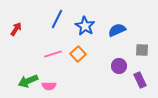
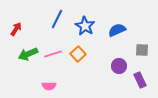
green arrow: moved 27 px up
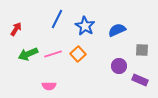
purple rectangle: rotated 42 degrees counterclockwise
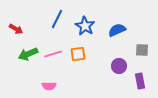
red arrow: rotated 88 degrees clockwise
orange square: rotated 35 degrees clockwise
purple rectangle: moved 1 px down; rotated 56 degrees clockwise
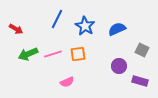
blue semicircle: moved 1 px up
gray square: rotated 24 degrees clockwise
purple rectangle: rotated 63 degrees counterclockwise
pink semicircle: moved 18 px right, 4 px up; rotated 24 degrees counterclockwise
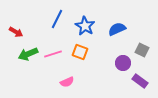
red arrow: moved 3 px down
orange square: moved 2 px right, 2 px up; rotated 28 degrees clockwise
purple circle: moved 4 px right, 3 px up
purple rectangle: rotated 21 degrees clockwise
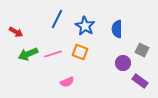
blue semicircle: rotated 66 degrees counterclockwise
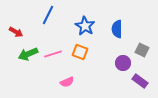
blue line: moved 9 px left, 4 px up
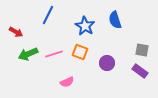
blue semicircle: moved 2 px left, 9 px up; rotated 18 degrees counterclockwise
gray square: rotated 16 degrees counterclockwise
pink line: moved 1 px right
purple circle: moved 16 px left
purple rectangle: moved 10 px up
